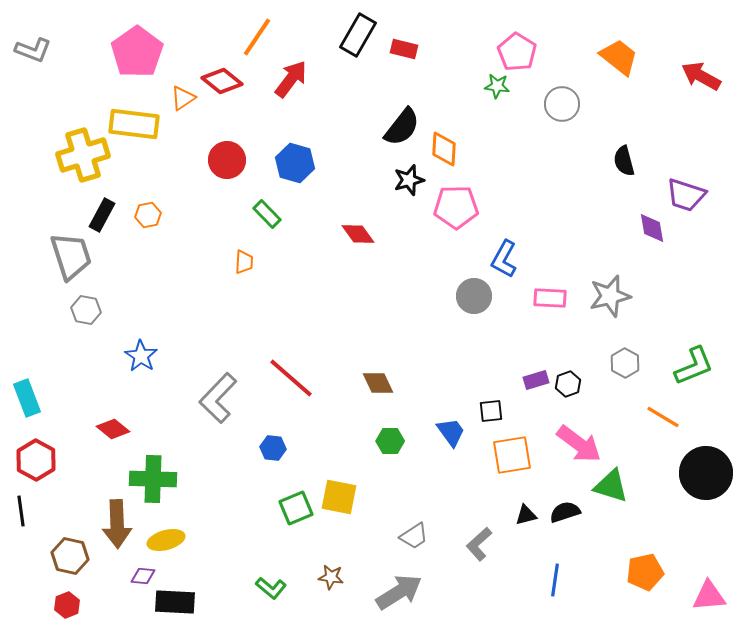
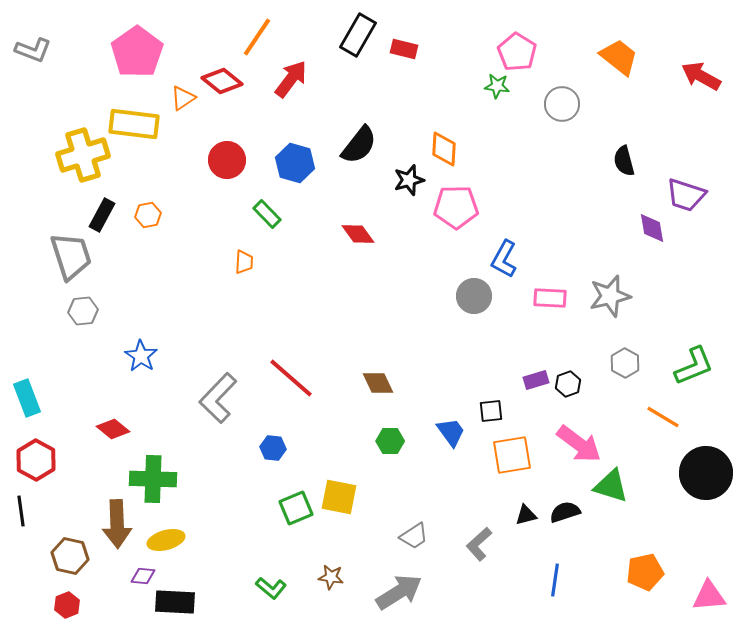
black semicircle at (402, 127): moved 43 px left, 18 px down
gray hexagon at (86, 310): moved 3 px left, 1 px down; rotated 16 degrees counterclockwise
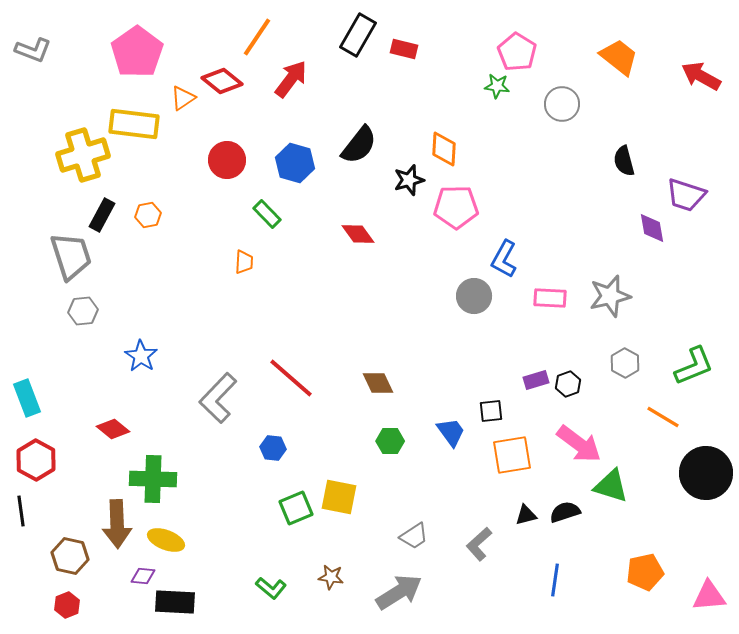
yellow ellipse at (166, 540): rotated 36 degrees clockwise
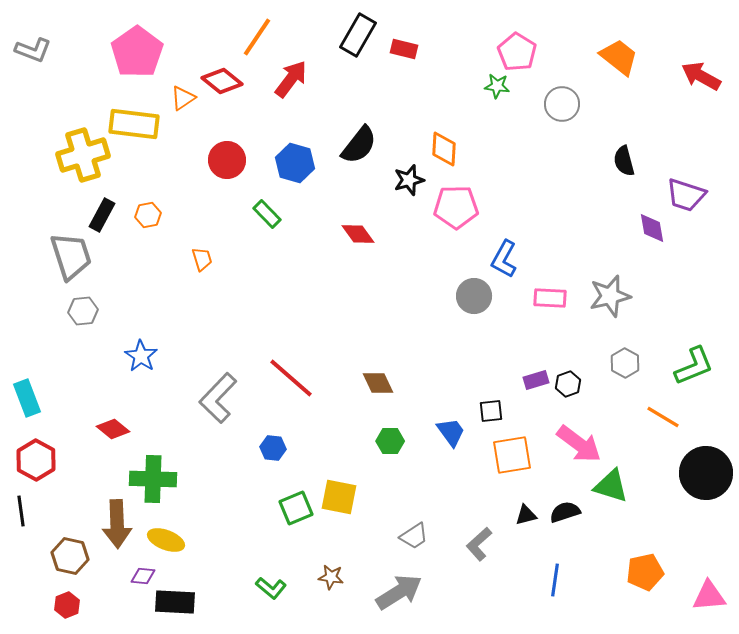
orange trapezoid at (244, 262): moved 42 px left, 3 px up; rotated 20 degrees counterclockwise
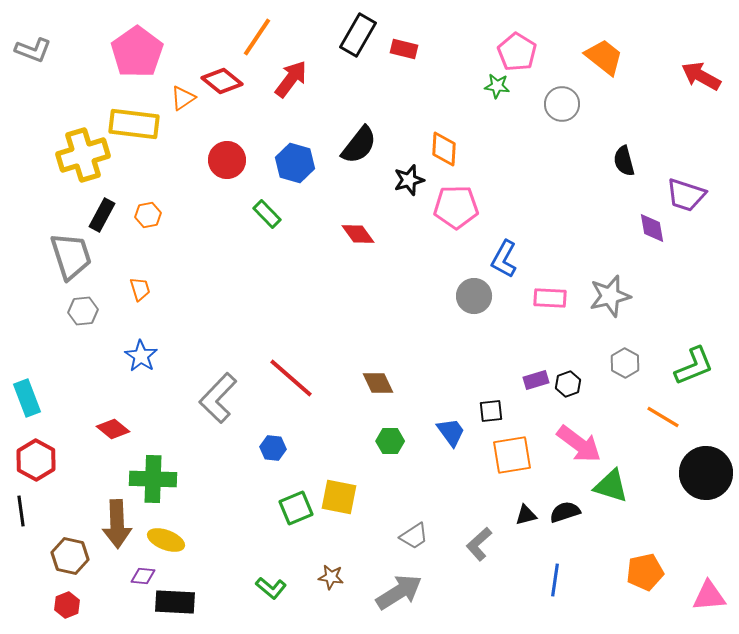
orange trapezoid at (619, 57): moved 15 px left
orange trapezoid at (202, 259): moved 62 px left, 30 px down
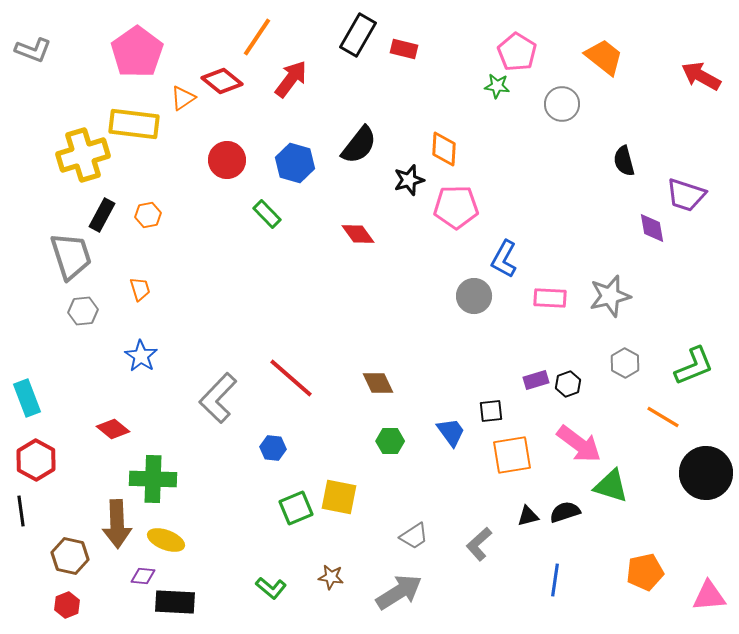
black triangle at (526, 515): moved 2 px right, 1 px down
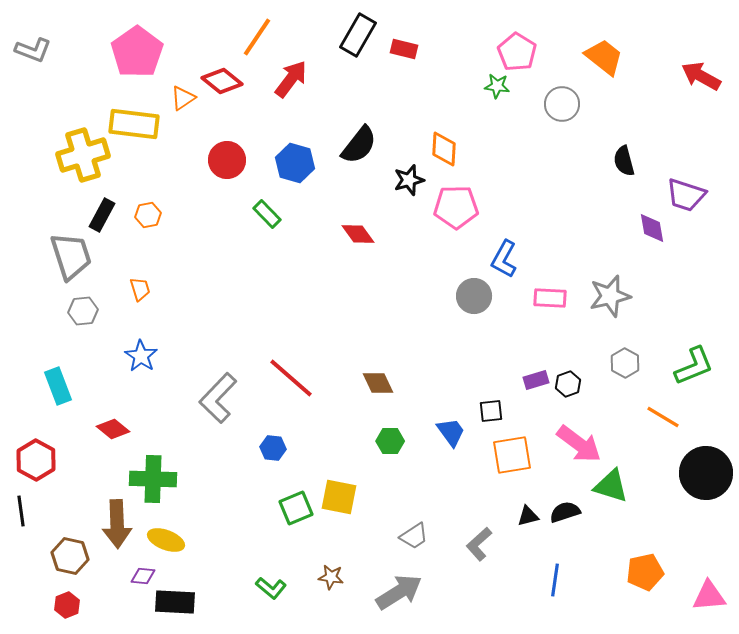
cyan rectangle at (27, 398): moved 31 px right, 12 px up
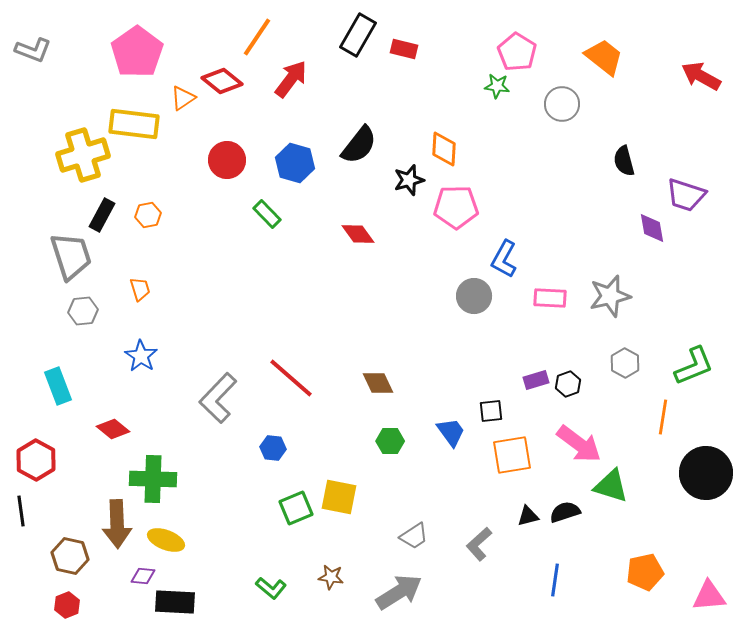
orange line at (663, 417): rotated 68 degrees clockwise
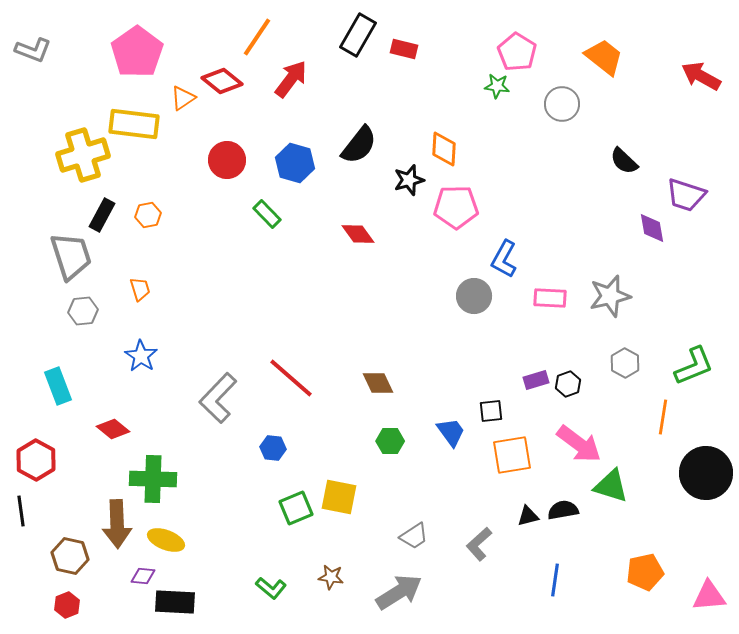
black semicircle at (624, 161): rotated 32 degrees counterclockwise
black semicircle at (565, 512): moved 2 px left, 2 px up; rotated 8 degrees clockwise
